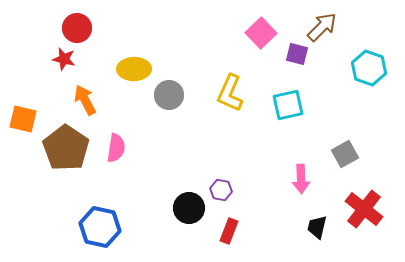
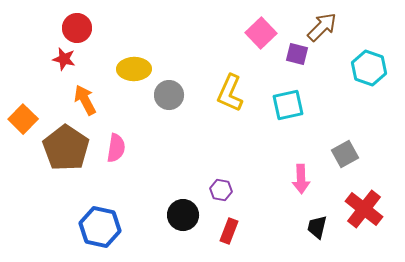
orange square: rotated 32 degrees clockwise
black circle: moved 6 px left, 7 px down
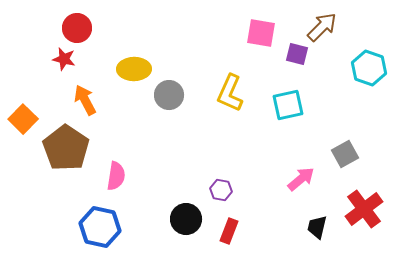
pink square: rotated 36 degrees counterclockwise
pink semicircle: moved 28 px down
pink arrow: rotated 128 degrees counterclockwise
red cross: rotated 15 degrees clockwise
black circle: moved 3 px right, 4 px down
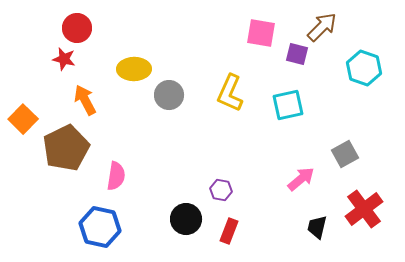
cyan hexagon: moved 5 px left
brown pentagon: rotated 12 degrees clockwise
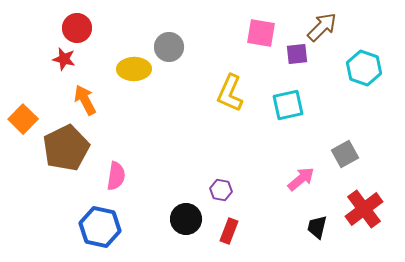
purple square: rotated 20 degrees counterclockwise
gray circle: moved 48 px up
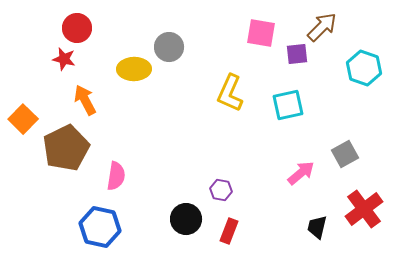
pink arrow: moved 6 px up
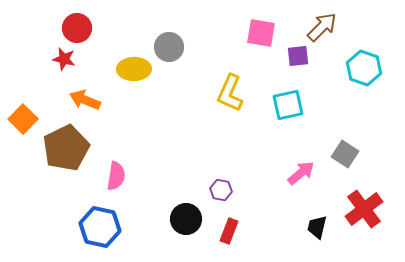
purple square: moved 1 px right, 2 px down
orange arrow: rotated 40 degrees counterclockwise
gray square: rotated 28 degrees counterclockwise
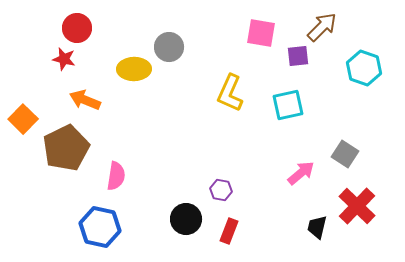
red cross: moved 7 px left, 3 px up; rotated 9 degrees counterclockwise
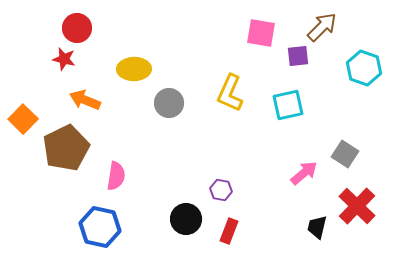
gray circle: moved 56 px down
pink arrow: moved 3 px right
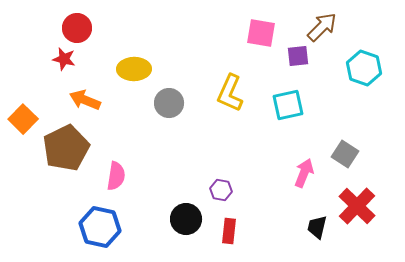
pink arrow: rotated 28 degrees counterclockwise
red rectangle: rotated 15 degrees counterclockwise
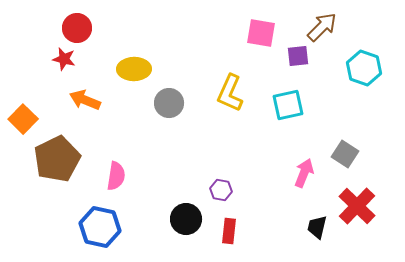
brown pentagon: moved 9 px left, 11 px down
